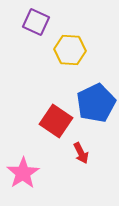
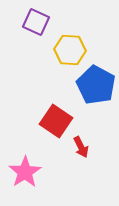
blue pentagon: moved 18 px up; rotated 18 degrees counterclockwise
red arrow: moved 6 px up
pink star: moved 2 px right, 1 px up
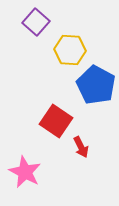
purple square: rotated 16 degrees clockwise
pink star: rotated 12 degrees counterclockwise
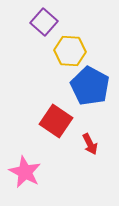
purple square: moved 8 px right
yellow hexagon: moved 1 px down
blue pentagon: moved 6 px left, 1 px down
red arrow: moved 9 px right, 3 px up
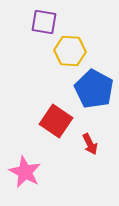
purple square: rotated 32 degrees counterclockwise
blue pentagon: moved 4 px right, 3 px down
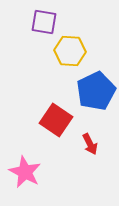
blue pentagon: moved 2 px right, 2 px down; rotated 18 degrees clockwise
red square: moved 1 px up
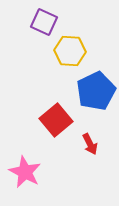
purple square: rotated 16 degrees clockwise
red square: rotated 16 degrees clockwise
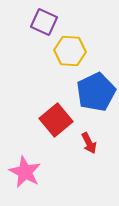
blue pentagon: moved 1 px down
red arrow: moved 1 px left, 1 px up
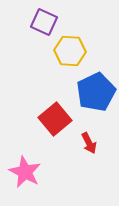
red square: moved 1 px left, 1 px up
